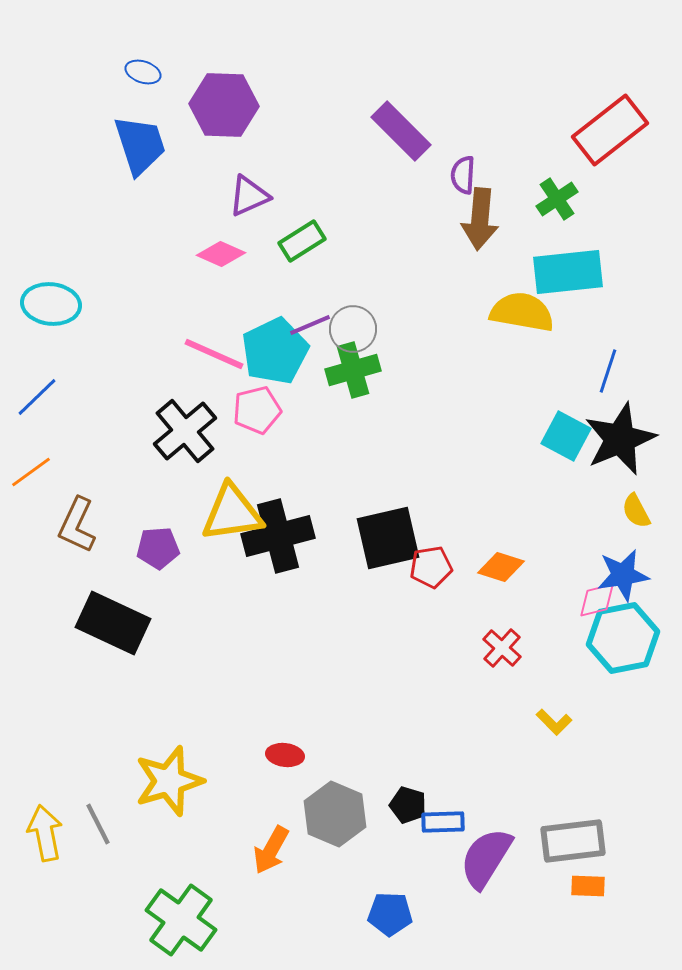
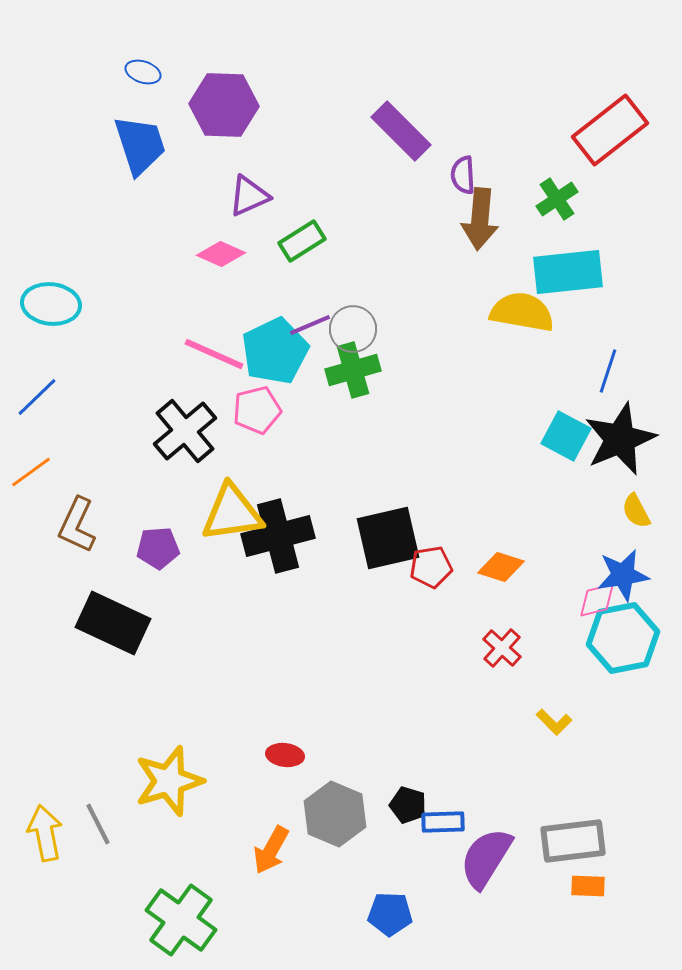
purple semicircle at (463, 175): rotated 6 degrees counterclockwise
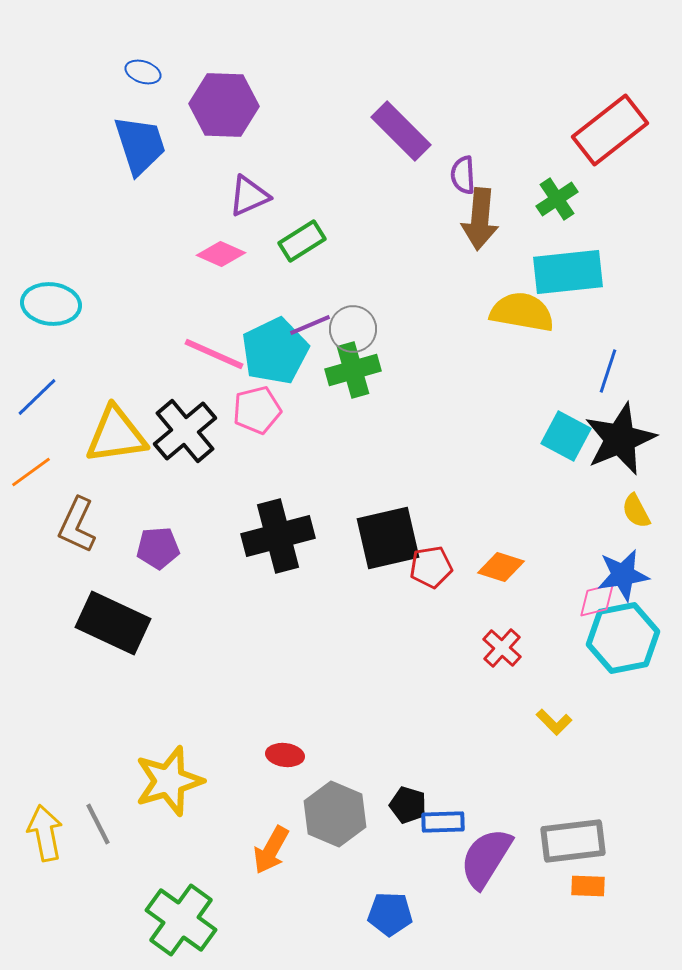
yellow triangle at (232, 513): moved 116 px left, 78 px up
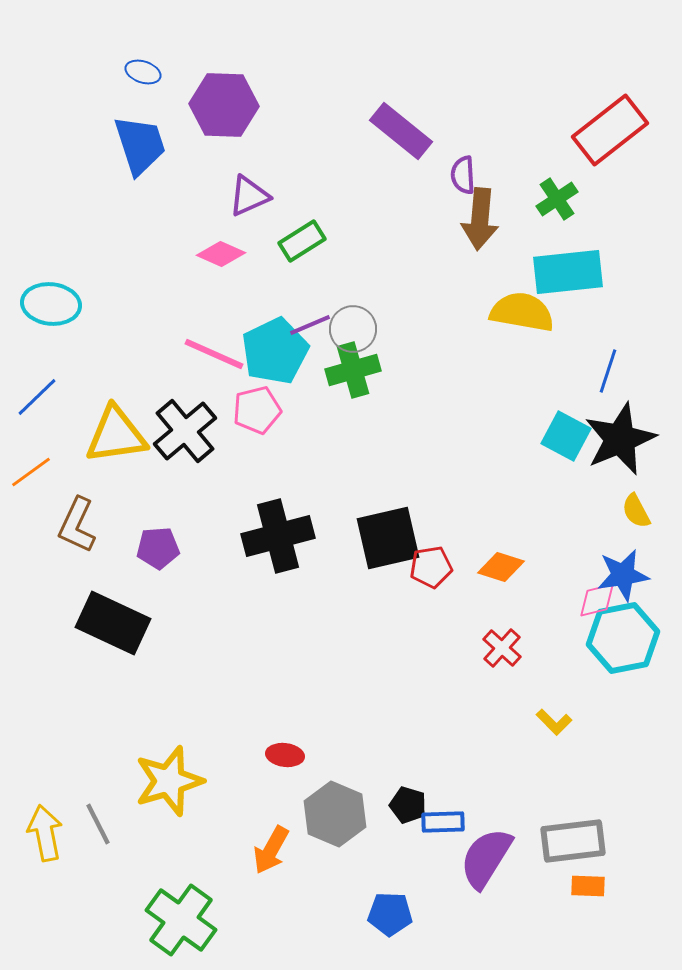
purple rectangle at (401, 131): rotated 6 degrees counterclockwise
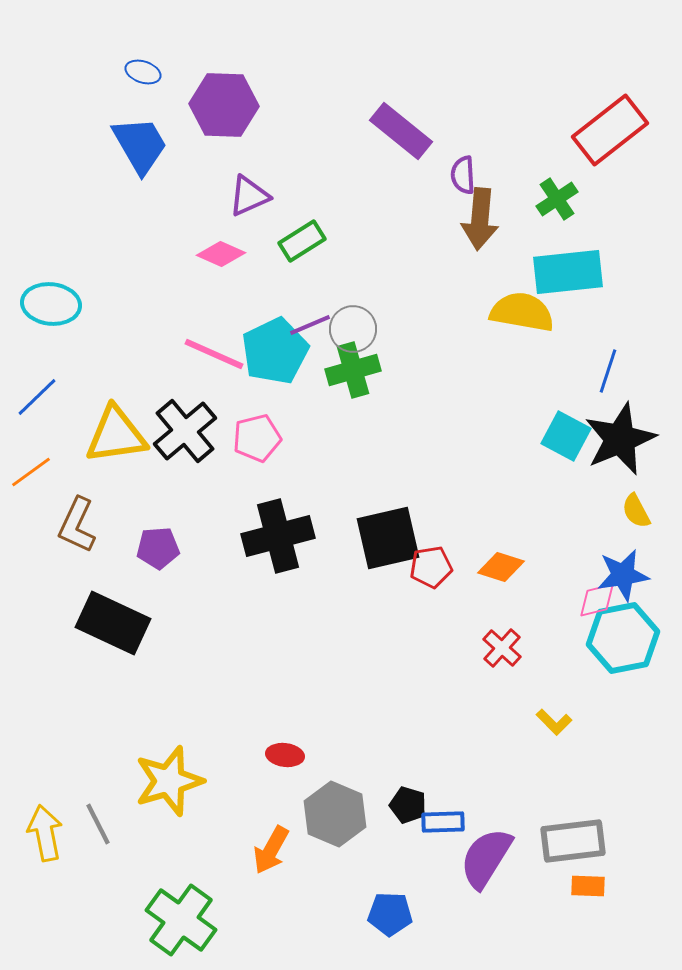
blue trapezoid at (140, 145): rotated 12 degrees counterclockwise
pink pentagon at (257, 410): moved 28 px down
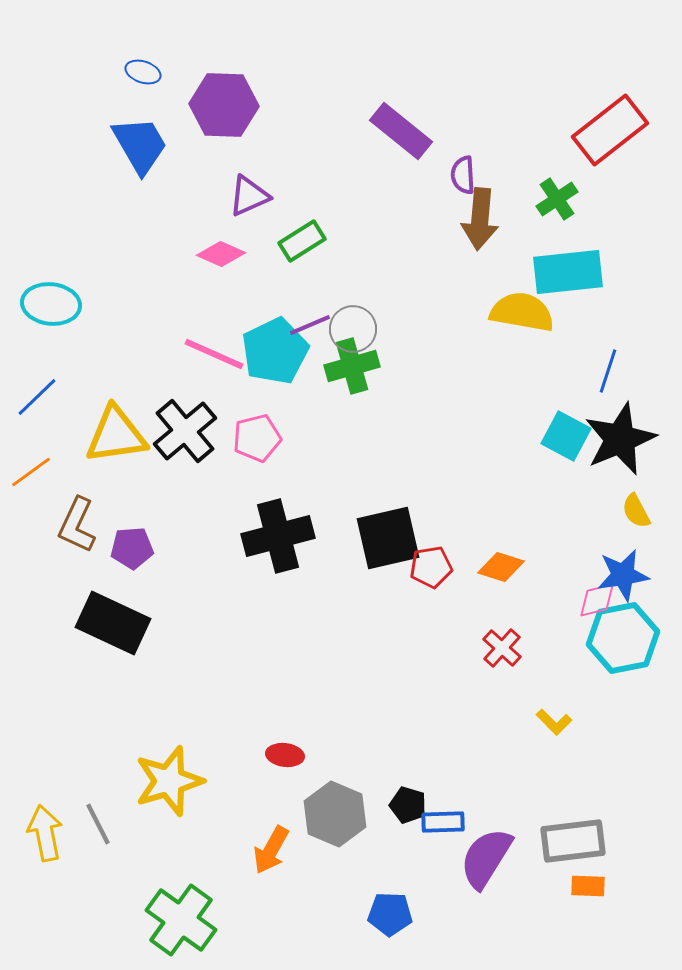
green cross at (353, 370): moved 1 px left, 4 px up
purple pentagon at (158, 548): moved 26 px left
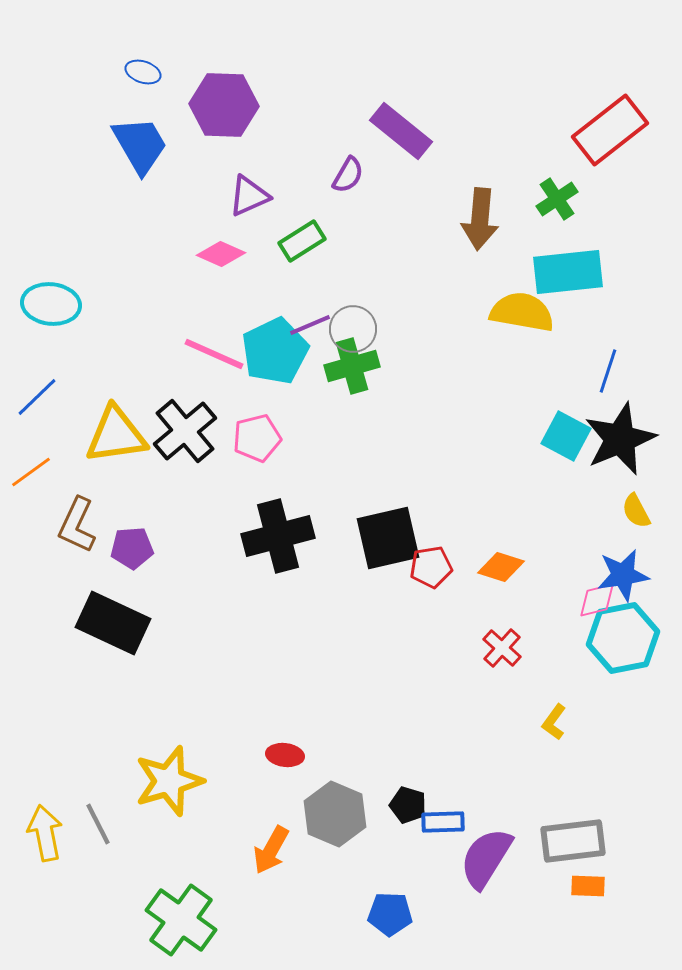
purple semicircle at (463, 175): moved 115 px left; rotated 147 degrees counterclockwise
yellow L-shape at (554, 722): rotated 81 degrees clockwise
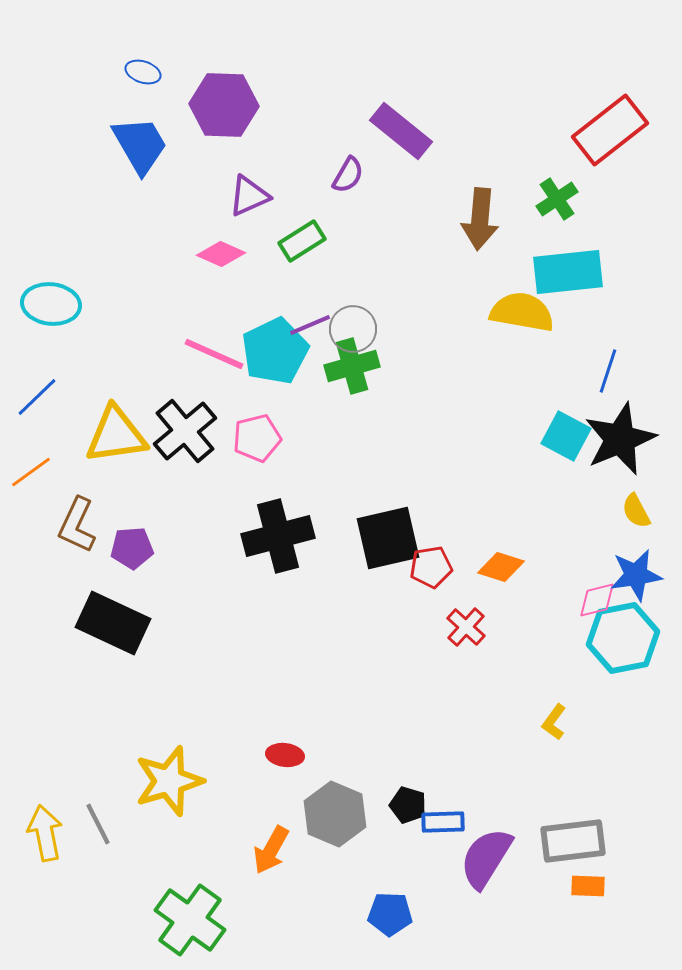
blue star at (623, 575): moved 13 px right
red cross at (502, 648): moved 36 px left, 21 px up
green cross at (181, 920): moved 9 px right
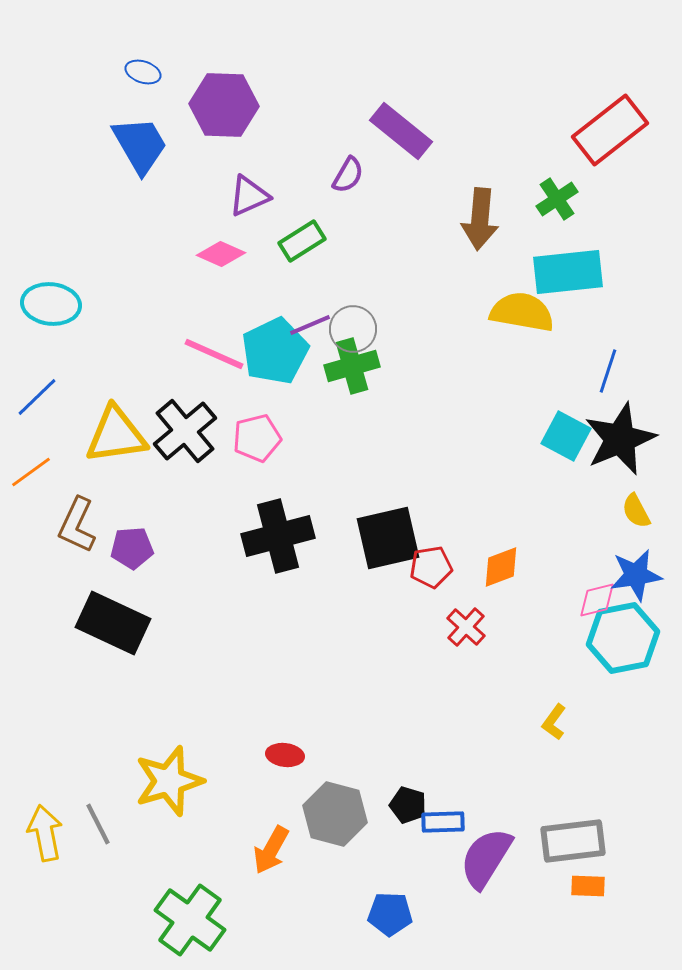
orange diamond at (501, 567): rotated 39 degrees counterclockwise
gray hexagon at (335, 814): rotated 8 degrees counterclockwise
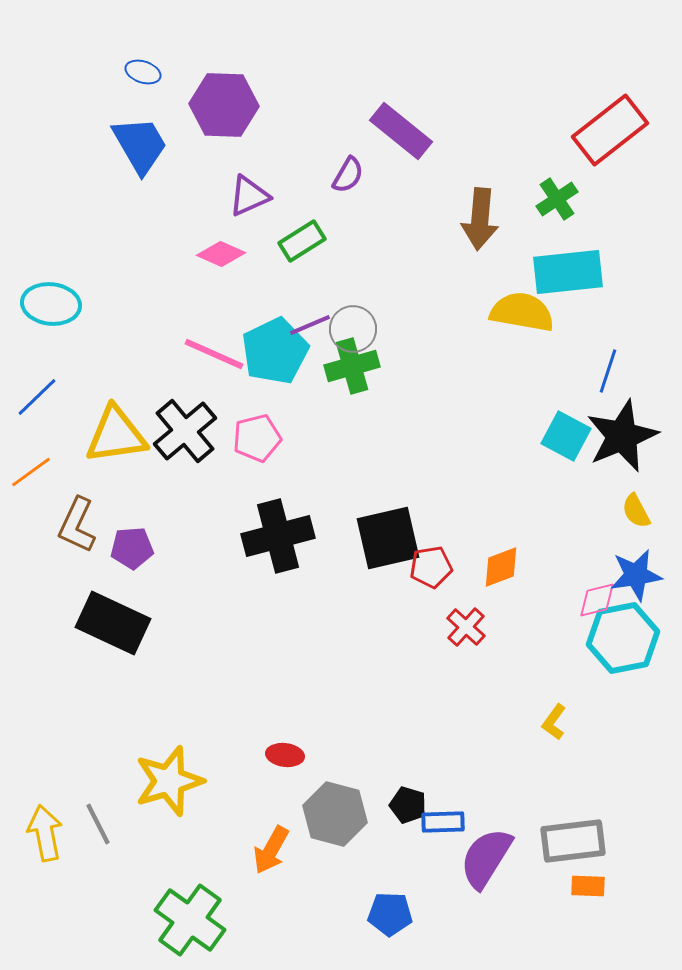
black star at (620, 439): moved 2 px right, 3 px up
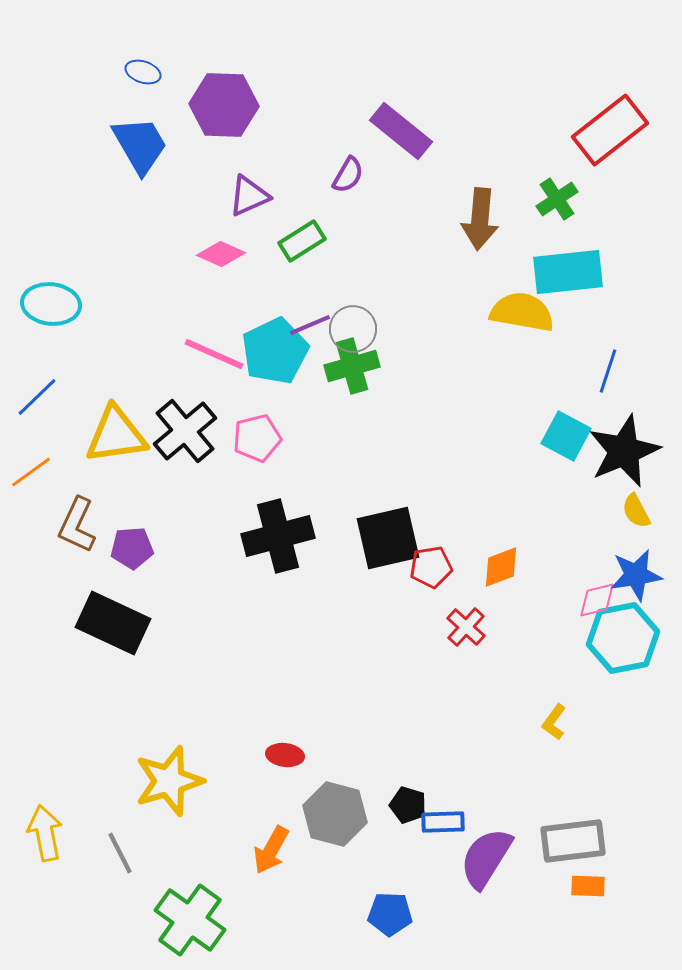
black star at (622, 436): moved 2 px right, 15 px down
gray line at (98, 824): moved 22 px right, 29 px down
